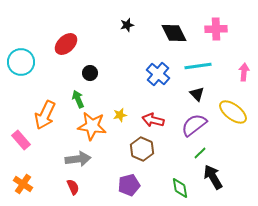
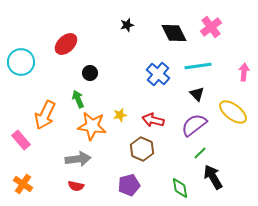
pink cross: moved 5 px left, 2 px up; rotated 35 degrees counterclockwise
red semicircle: moved 3 px right, 1 px up; rotated 126 degrees clockwise
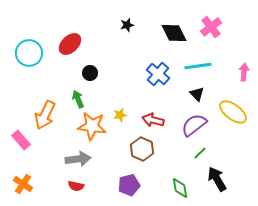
red ellipse: moved 4 px right
cyan circle: moved 8 px right, 9 px up
black arrow: moved 4 px right, 2 px down
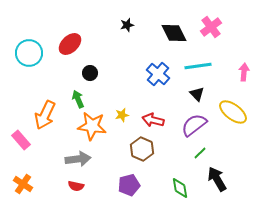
yellow star: moved 2 px right
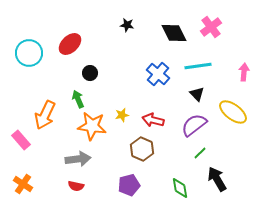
black star: rotated 24 degrees clockwise
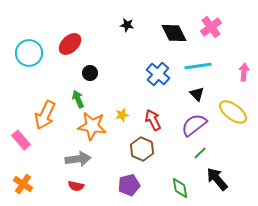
red arrow: rotated 50 degrees clockwise
black arrow: rotated 10 degrees counterclockwise
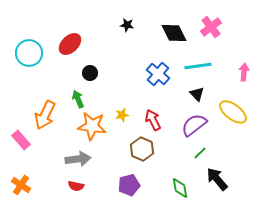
orange cross: moved 2 px left, 1 px down
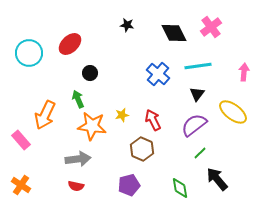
black triangle: rotated 21 degrees clockwise
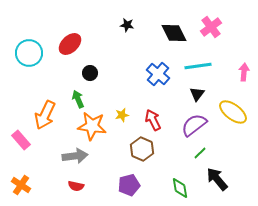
gray arrow: moved 3 px left, 3 px up
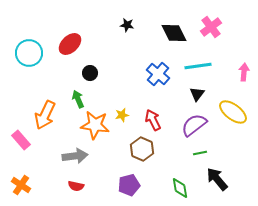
orange star: moved 3 px right, 1 px up
green line: rotated 32 degrees clockwise
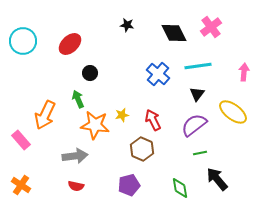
cyan circle: moved 6 px left, 12 px up
